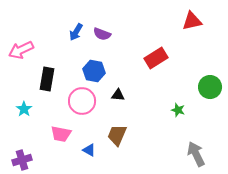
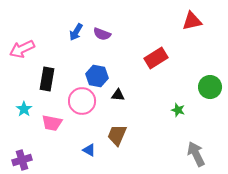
pink arrow: moved 1 px right, 1 px up
blue hexagon: moved 3 px right, 5 px down
pink trapezoid: moved 9 px left, 11 px up
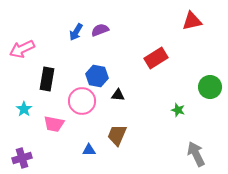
purple semicircle: moved 2 px left, 4 px up; rotated 138 degrees clockwise
pink trapezoid: moved 2 px right, 1 px down
blue triangle: rotated 32 degrees counterclockwise
purple cross: moved 2 px up
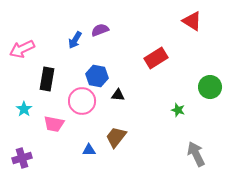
red triangle: rotated 45 degrees clockwise
blue arrow: moved 1 px left, 8 px down
brown trapezoid: moved 1 px left, 2 px down; rotated 15 degrees clockwise
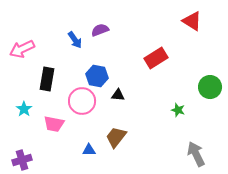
blue arrow: rotated 66 degrees counterclockwise
purple cross: moved 2 px down
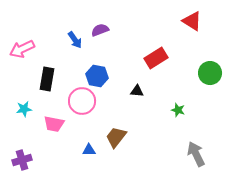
green circle: moved 14 px up
black triangle: moved 19 px right, 4 px up
cyan star: rotated 28 degrees clockwise
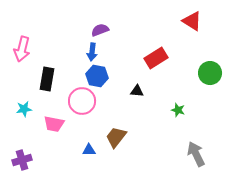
blue arrow: moved 17 px right, 12 px down; rotated 42 degrees clockwise
pink arrow: rotated 50 degrees counterclockwise
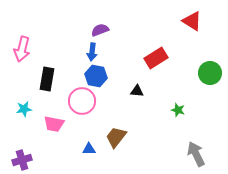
blue hexagon: moved 1 px left
blue triangle: moved 1 px up
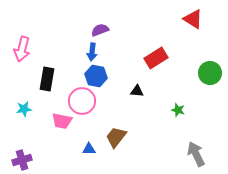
red triangle: moved 1 px right, 2 px up
pink trapezoid: moved 8 px right, 3 px up
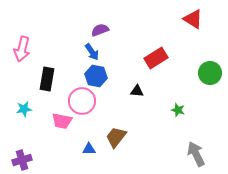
blue arrow: rotated 42 degrees counterclockwise
